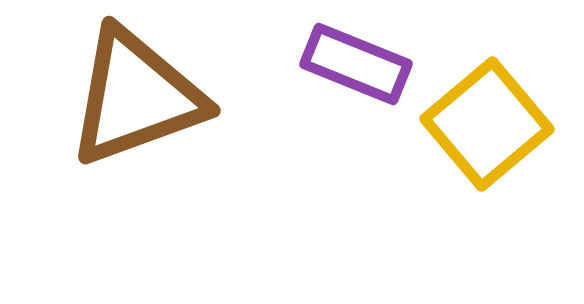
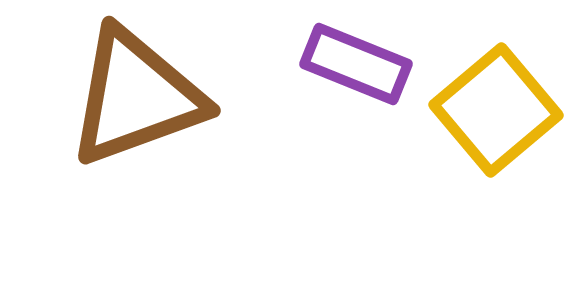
yellow square: moved 9 px right, 14 px up
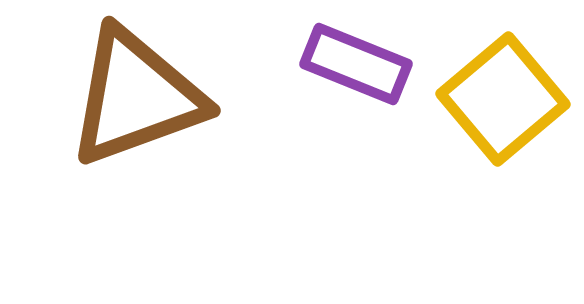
yellow square: moved 7 px right, 11 px up
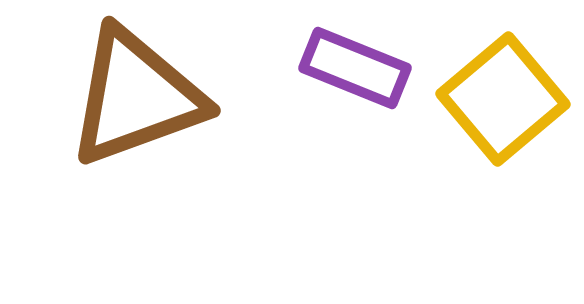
purple rectangle: moved 1 px left, 4 px down
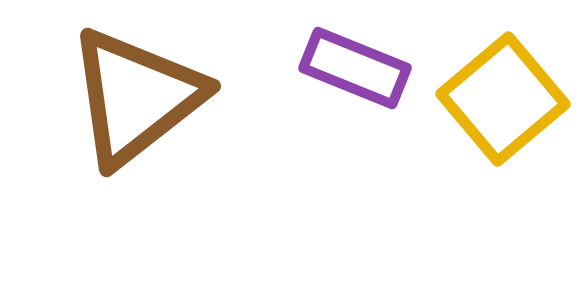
brown triangle: rotated 18 degrees counterclockwise
